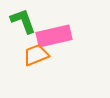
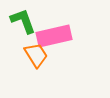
orange trapezoid: rotated 80 degrees clockwise
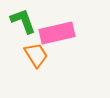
pink rectangle: moved 3 px right, 3 px up
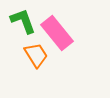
pink rectangle: rotated 64 degrees clockwise
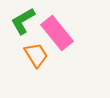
green L-shape: rotated 100 degrees counterclockwise
